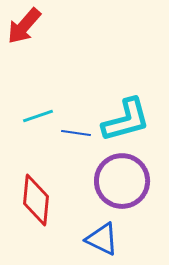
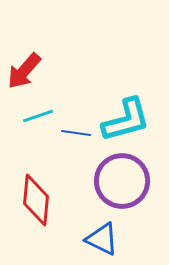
red arrow: moved 45 px down
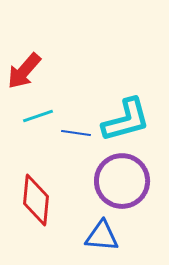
blue triangle: moved 3 px up; rotated 21 degrees counterclockwise
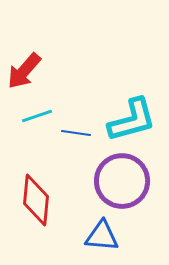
cyan line: moved 1 px left
cyan L-shape: moved 6 px right
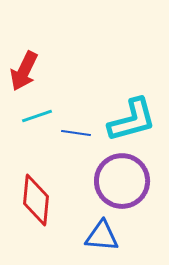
red arrow: rotated 15 degrees counterclockwise
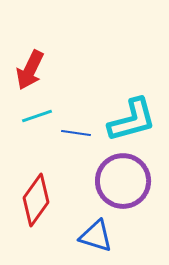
red arrow: moved 6 px right, 1 px up
purple circle: moved 1 px right
red diamond: rotated 30 degrees clockwise
blue triangle: moved 6 px left; rotated 12 degrees clockwise
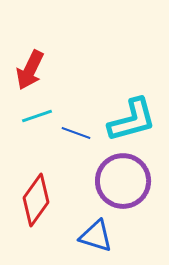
blue line: rotated 12 degrees clockwise
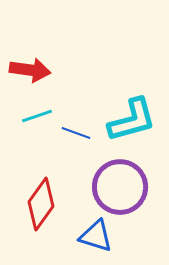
red arrow: rotated 108 degrees counterclockwise
purple circle: moved 3 px left, 6 px down
red diamond: moved 5 px right, 4 px down
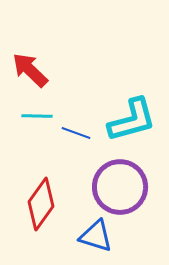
red arrow: rotated 144 degrees counterclockwise
cyan line: rotated 20 degrees clockwise
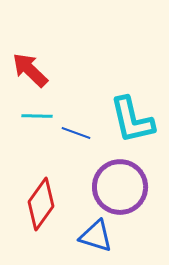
cyan L-shape: rotated 92 degrees clockwise
